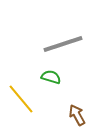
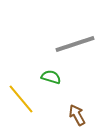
gray line: moved 12 px right
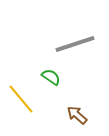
green semicircle: rotated 18 degrees clockwise
brown arrow: rotated 20 degrees counterclockwise
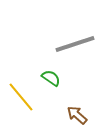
green semicircle: moved 1 px down
yellow line: moved 2 px up
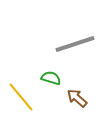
green semicircle: rotated 18 degrees counterclockwise
brown arrow: moved 17 px up
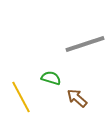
gray line: moved 10 px right
yellow line: rotated 12 degrees clockwise
